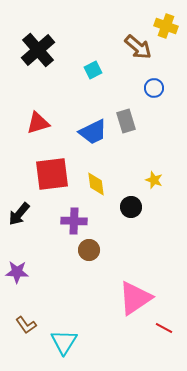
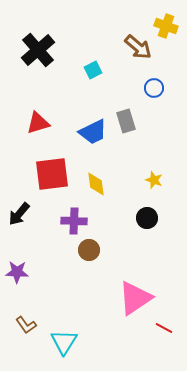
black circle: moved 16 px right, 11 px down
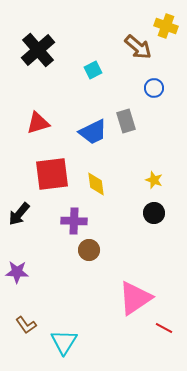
black circle: moved 7 px right, 5 px up
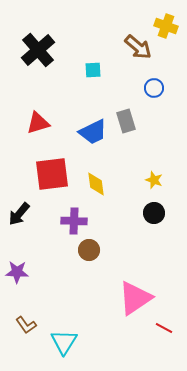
cyan square: rotated 24 degrees clockwise
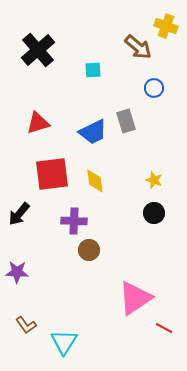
yellow diamond: moved 1 px left, 3 px up
